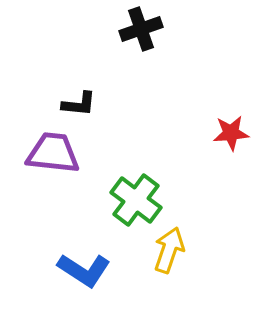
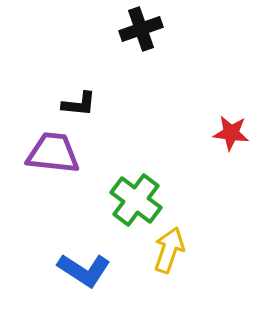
red star: rotated 12 degrees clockwise
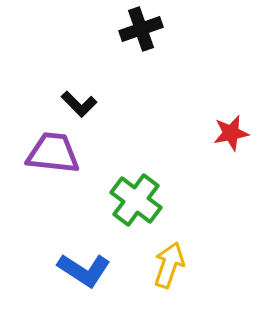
black L-shape: rotated 39 degrees clockwise
red star: rotated 18 degrees counterclockwise
yellow arrow: moved 15 px down
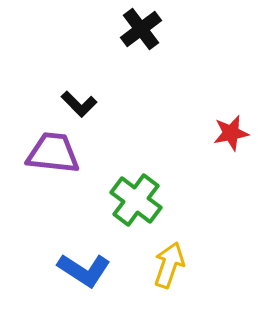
black cross: rotated 18 degrees counterclockwise
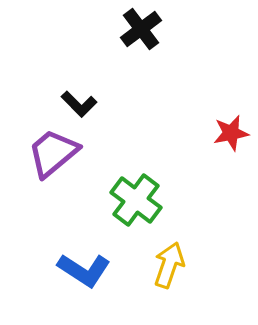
purple trapezoid: rotated 46 degrees counterclockwise
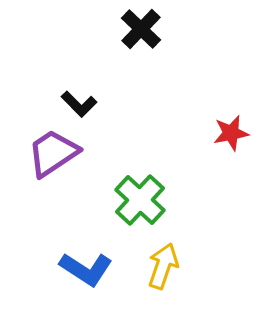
black cross: rotated 9 degrees counterclockwise
purple trapezoid: rotated 6 degrees clockwise
green cross: moved 4 px right; rotated 6 degrees clockwise
yellow arrow: moved 6 px left, 1 px down
blue L-shape: moved 2 px right, 1 px up
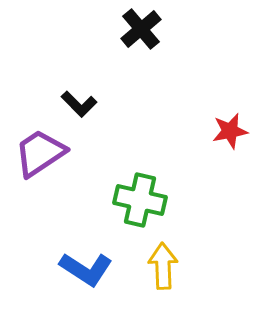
black cross: rotated 6 degrees clockwise
red star: moved 1 px left, 2 px up
purple trapezoid: moved 13 px left
green cross: rotated 30 degrees counterclockwise
yellow arrow: rotated 21 degrees counterclockwise
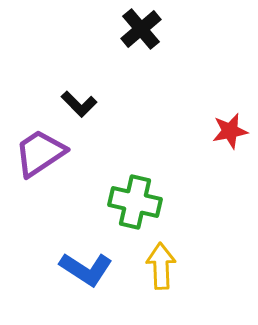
green cross: moved 5 px left, 2 px down
yellow arrow: moved 2 px left
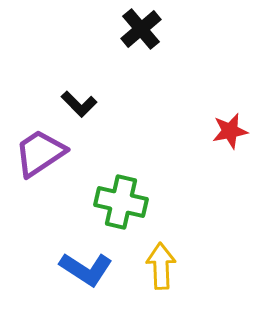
green cross: moved 14 px left
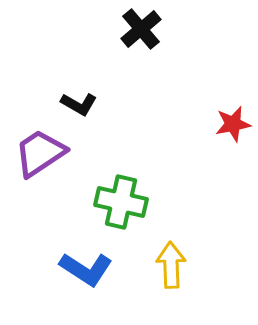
black L-shape: rotated 15 degrees counterclockwise
red star: moved 3 px right, 7 px up
yellow arrow: moved 10 px right, 1 px up
